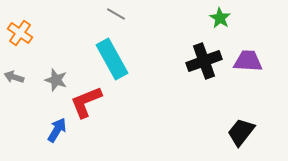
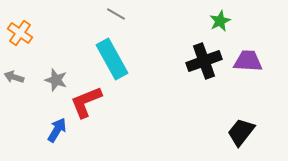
green star: moved 3 px down; rotated 15 degrees clockwise
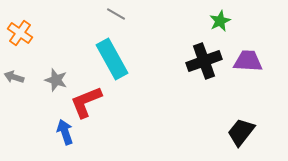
blue arrow: moved 8 px right, 2 px down; rotated 50 degrees counterclockwise
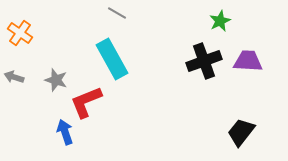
gray line: moved 1 px right, 1 px up
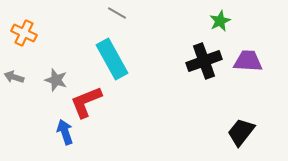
orange cross: moved 4 px right; rotated 10 degrees counterclockwise
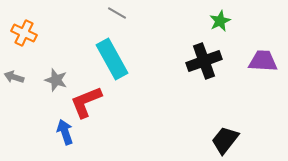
purple trapezoid: moved 15 px right
black trapezoid: moved 16 px left, 8 px down
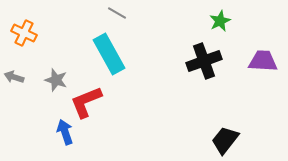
cyan rectangle: moved 3 px left, 5 px up
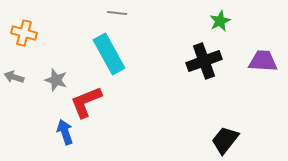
gray line: rotated 24 degrees counterclockwise
orange cross: rotated 10 degrees counterclockwise
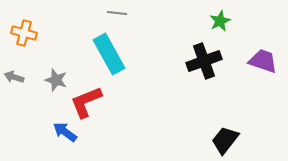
purple trapezoid: rotated 16 degrees clockwise
blue arrow: rotated 35 degrees counterclockwise
